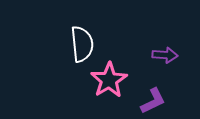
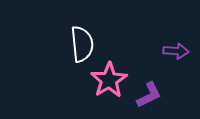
purple arrow: moved 11 px right, 4 px up
purple L-shape: moved 4 px left, 6 px up
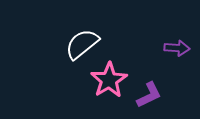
white semicircle: rotated 123 degrees counterclockwise
purple arrow: moved 1 px right, 3 px up
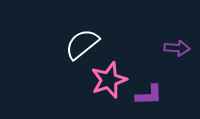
pink star: rotated 12 degrees clockwise
purple L-shape: rotated 24 degrees clockwise
